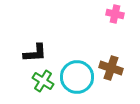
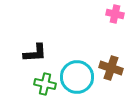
green cross: moved 2 px right, 3 px down; rotated 20 degrees counterclockwise
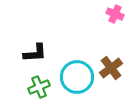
pink cross: rotated 12 degrees clockwise
brown cross: rotated 35 degrees clockwise
green cross: moved 6 px left, 3 px down; rotated 35 degrees counterclockwise
